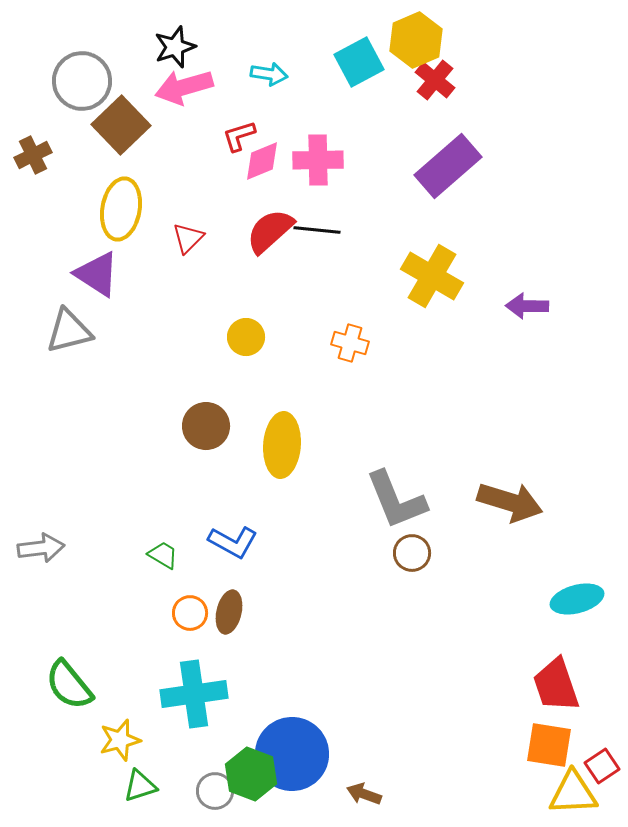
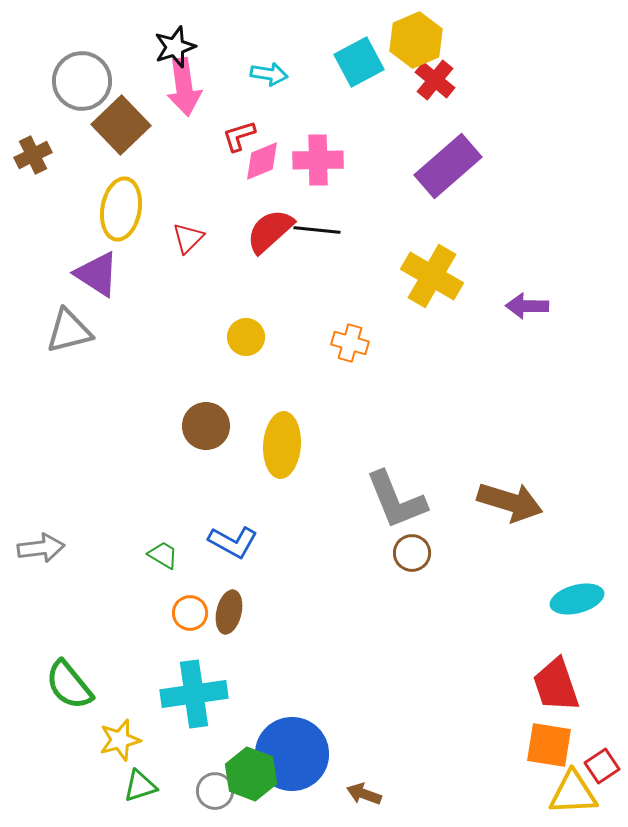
pink arrow at (184, 87): rotated 82 degrees counterclockwise
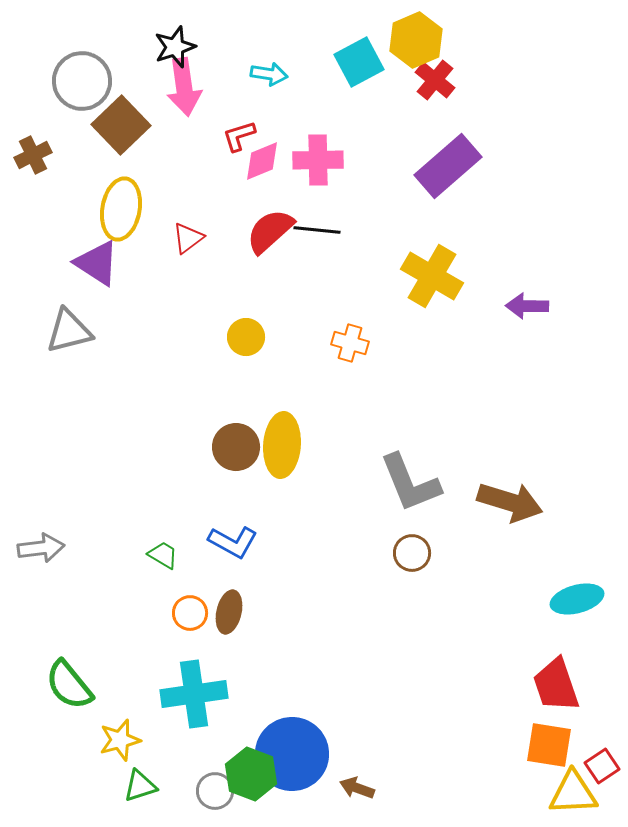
red triangle at (188, 238): rotated 8 degrees clockwise
purple triangle at (97, 274): moved 11 px up
brown circle at (206, 426): moved 30 px right, 21 px down
gray L-shape at (396, 500): moved 14 px right, 17 px up
brown arrow at (364, 794): moved 7 px left, 6 px up
